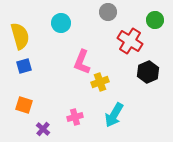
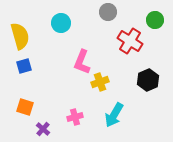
black hexagon: moved 8 px down
orange square: moved 1 px right, 2 px down
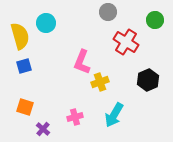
cyan circle: moved 15 px left
red cross: moved 4 px left, 1 px down
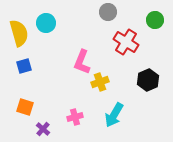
yellow semicircle: moved 1 px left, 3 px up
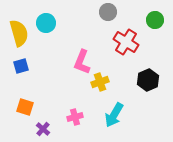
blue square: moved 3 px left
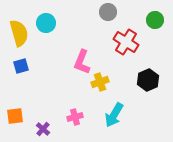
orange square: moved 10 px left, 9 px down; rotated 24 degrees counterclockwise
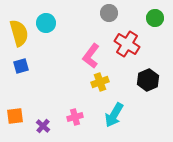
gray circle: moved 1 px right, 1 px down
green circle: moved 2 px up
red cross: moved 1 px right, 2 px down
pink L-shape: moved 9 px right, 6 px up; rotated 15 degrees clockwise
purple cross: moved 3 px up
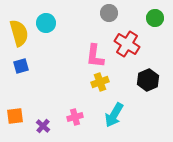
pink L-shape: moved 4 px right; rotated 30 degrees counterclockwise
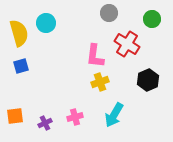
green circle: moved 3 px left, 1 px down
purple cross: moved 2 px right, 3 px up; rotated 24 degrees clockwise
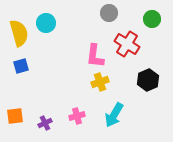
pink cross: moved 2 px right, 1 px up
